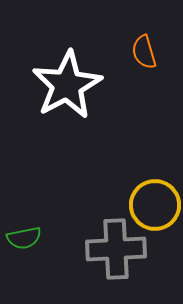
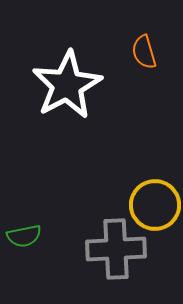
green semicircle: moved 2 px up
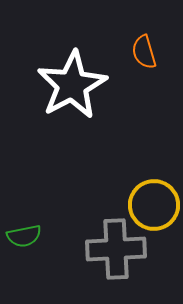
white star: moved 5 px right
yellow circle: moved 1 px left
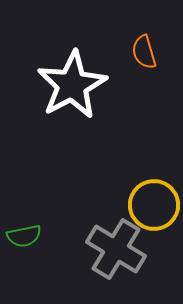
gray cross: rotated 34 degrees clockwise
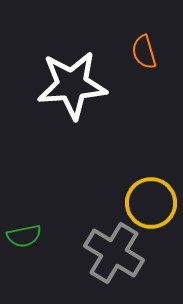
white star: rotated 24 degrees clockwise
yellow circle: moved 3 px left, 2 px up
gray cross: moved 2 px left, 4 px down
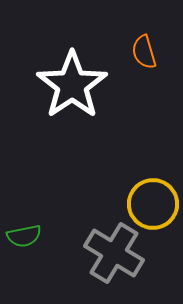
white star: rotated 30 degrees counterclockwise
yellow circle: moved 2 px right, 1 px down
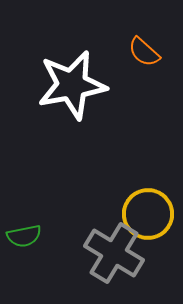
orange semicircle: rotated 32 degrees counterclockwise
white star: rotated 24 degrees clockwise
yellow circle: moved 5 px left, 10 px down
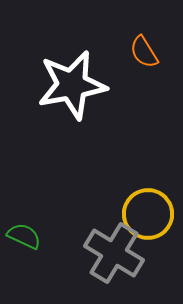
orange semicircle: rotated 16 degrees clockwise
green semicircle: rotated 144 degrees counterclockwise
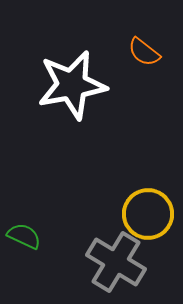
orange semicircle: rotated 20 degrees counterclockwise
gray cross: moved 2 px right, 9 px down
